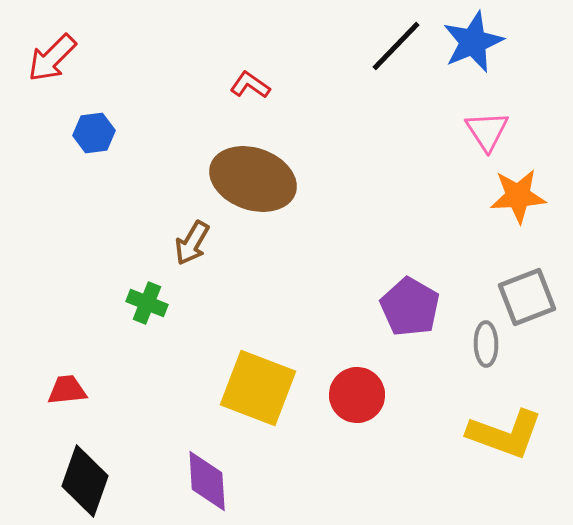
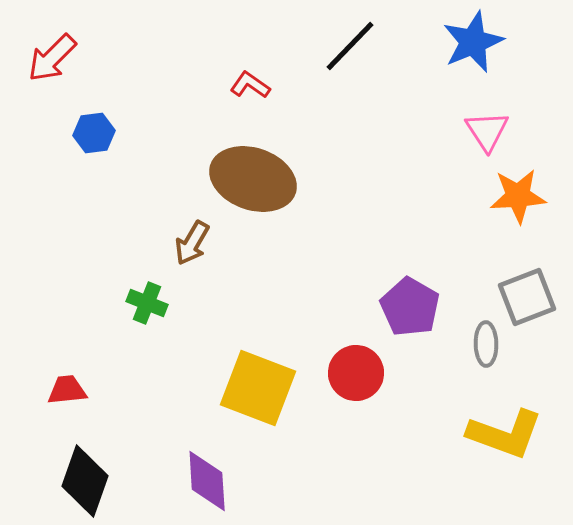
black line: moved 46 px left
red circle: moved 1 px left, 22 px up
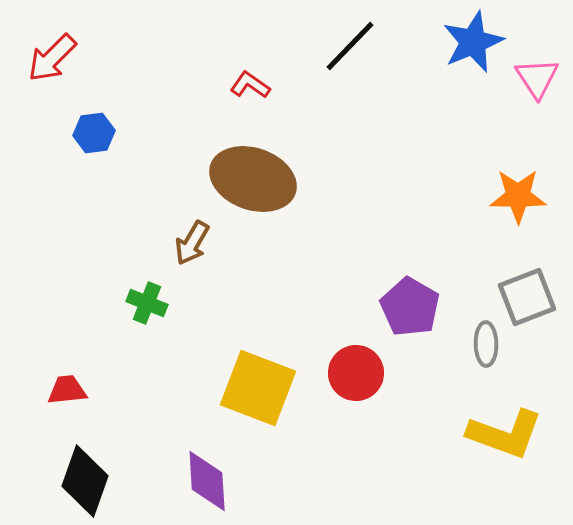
pink triangle: moved 50 px right, 53 px up
orange star: rotated 4 degrees clockwise
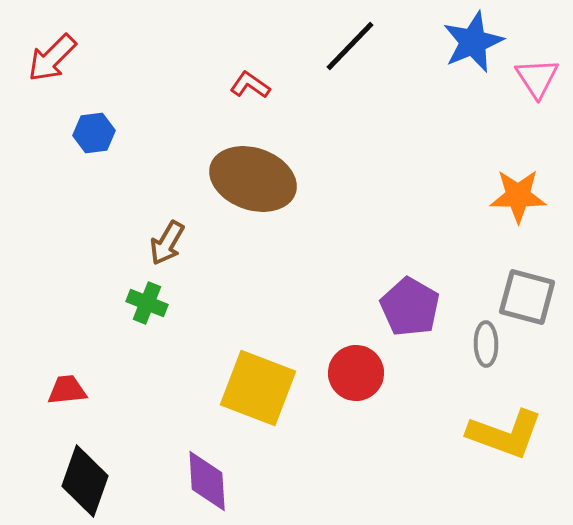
brown arrow: moved 25 px left
gray square: rotated 36 degrees clockwise
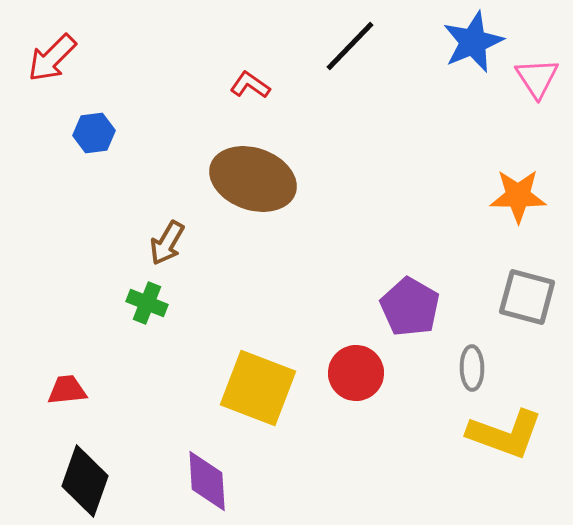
gray ellipse: moved 14 px left, 24 px down
